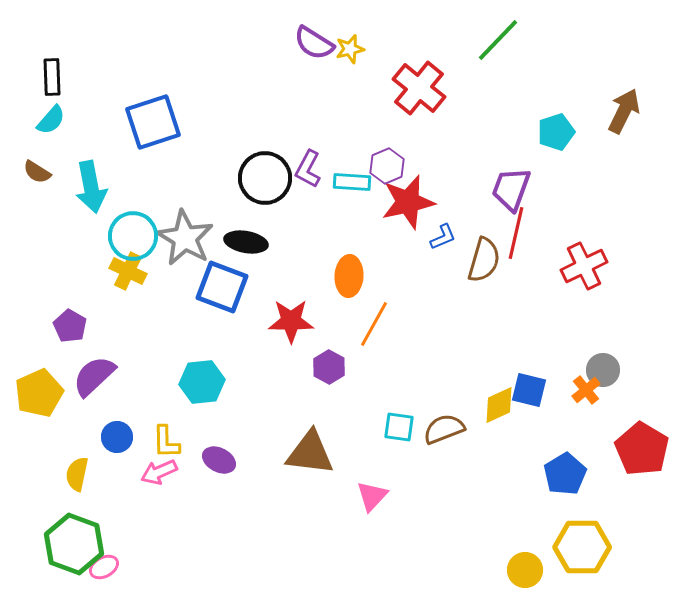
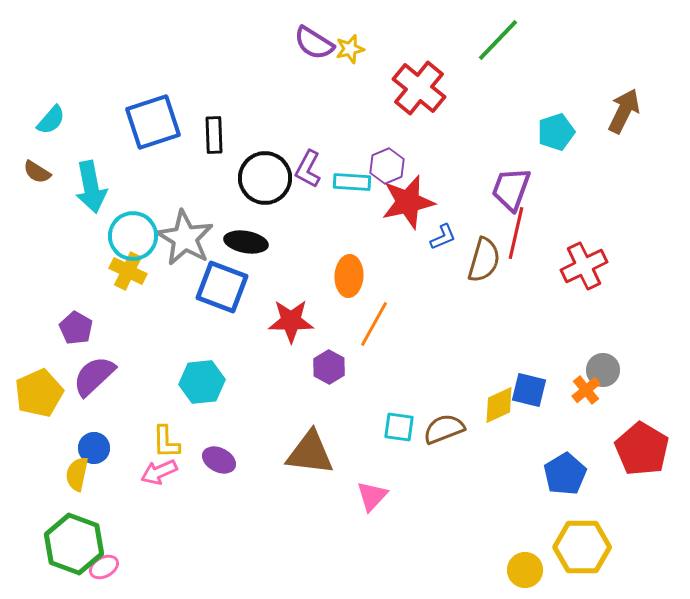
black rectangle at (52, 77): moved 162 px right, 58 px down
purple pentagon at (70, 326): moved 6 px right, 2 px down
blue circle at (117, 437): moved 23 px left, 11 px down
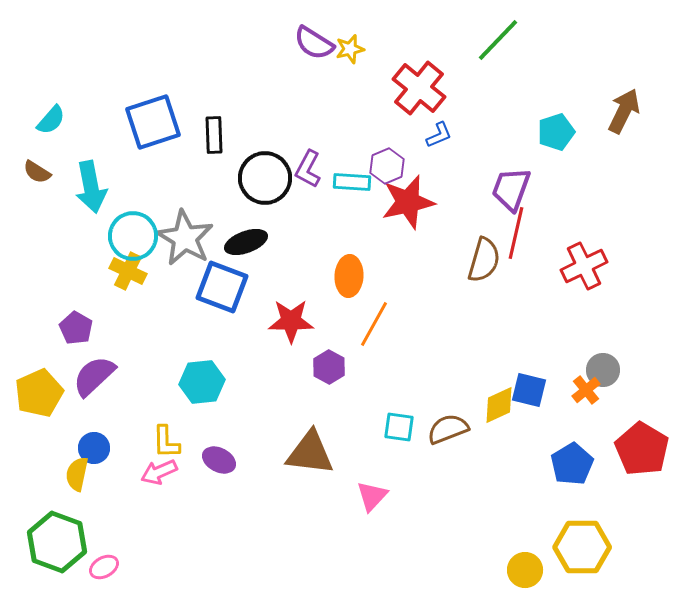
blue L-shape at (443, 237): moved 4 px left, 102 px up
black ellipse at (246, 242): rotated 30 degrees counterclockwise
brown semicircle at (444, 429): moved 4 px right
blue pentagon at (565, 474): moved 7 px right, 10 px up
green hexagon at (74, 544): moved 17 px left, 2 px up
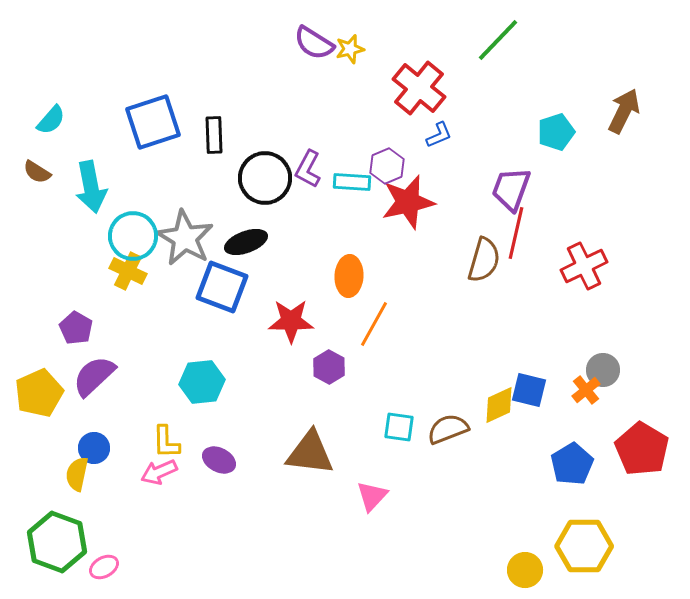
yellow hexagon at (582, 547): moved 2 px right, 1 px up
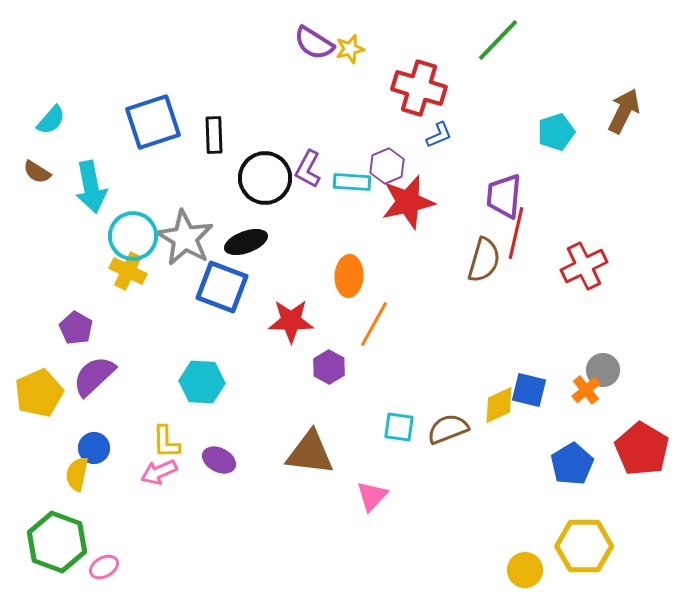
red cross at (419, 88): rotated 22 degrees counterclockwise
purple trapezoid at (511, 189): moved 7 px left, 7 px down; rotated 15 degrees counterclockwise
cyan hexagon at (202, 382): rotated 9 degrees clockwise
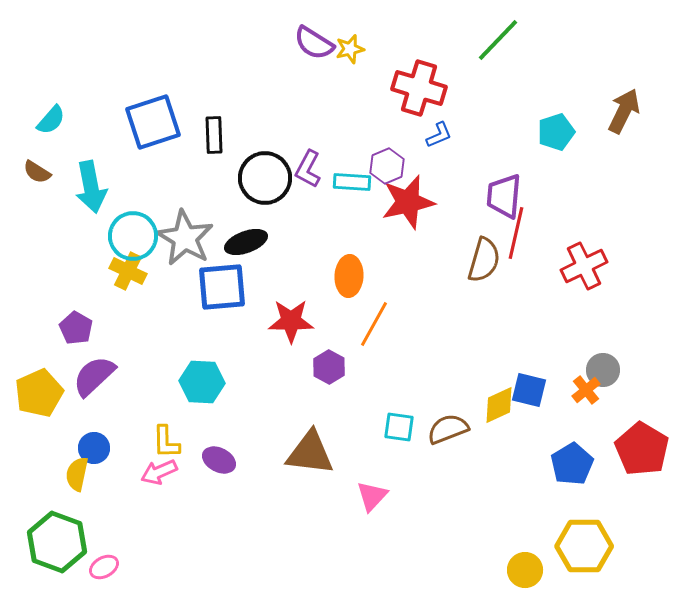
blue square at (222, 287): rotated 26 degrees counterclockwise
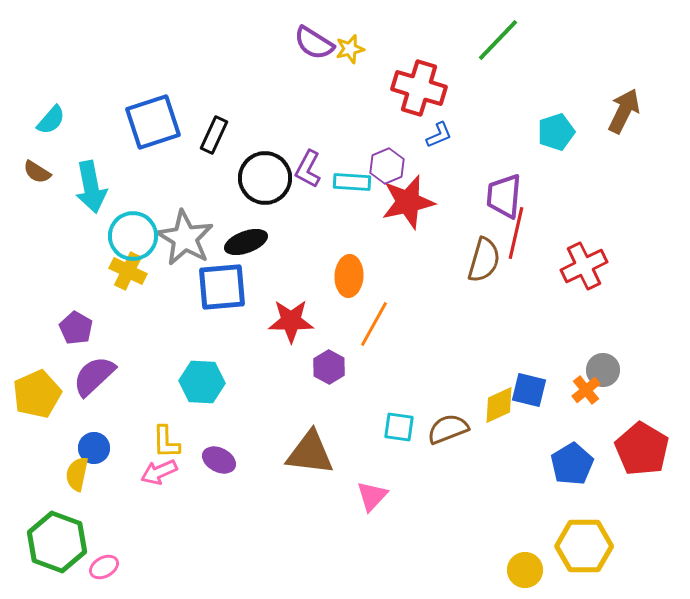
black rectangle at (214, 135): rotated 27 degrees clockwise
yellow pentagon at (39, 393): moved 2 px left, 1 px down
